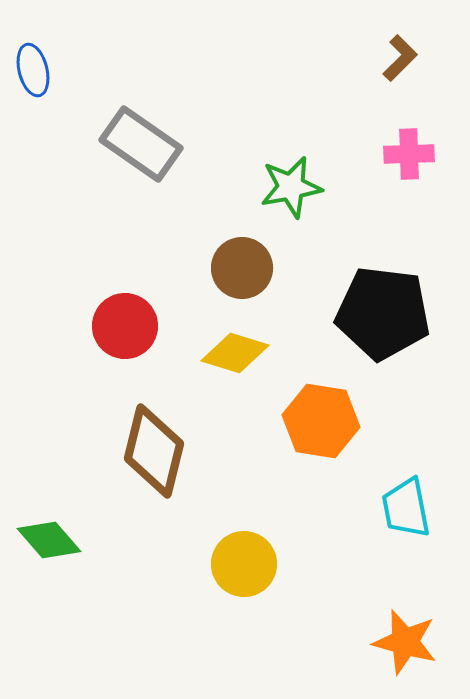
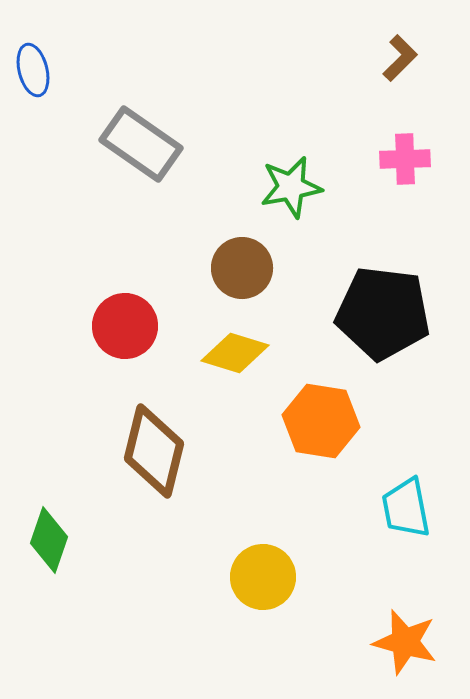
pink cross: moved 4 px left, 5 px down
green diamond: rotated 60 degrees clockwise
yellow circle: moved 19 px right, 13 px down
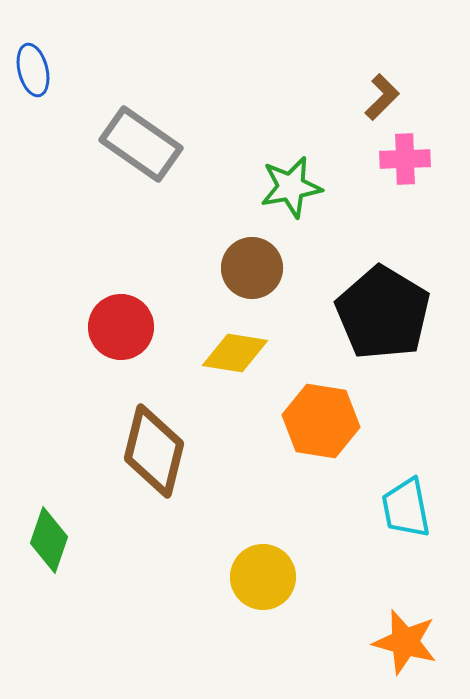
brown L-shape: moved 18 px left, 39 px down
brown circle: moved 10 px right
black pentagon: rotated 24 degrees clockwise
red circle: moved 4 px left, 1 px down
yellow diamond: rotated 8 degrees counterclockwise
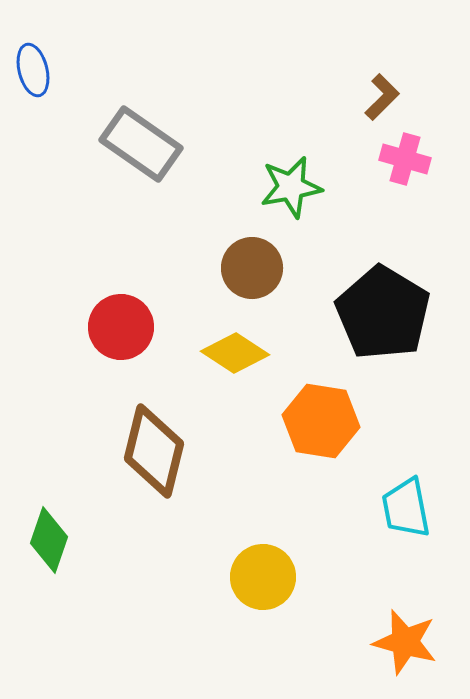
pink cross: rotated 18 degrees clockwise
yellow diamond: rotated 24 degrees clockwise
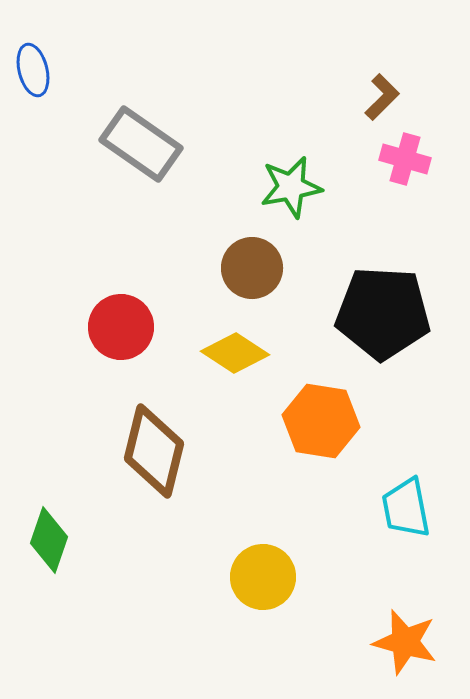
black pentagon: rotated 28 degrees counterclockwise
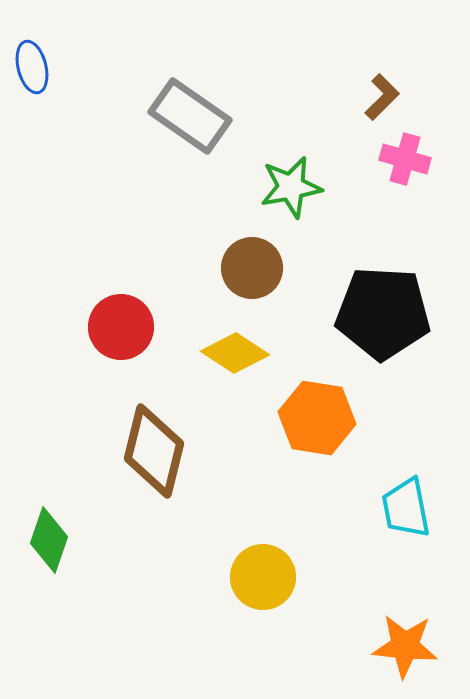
blue ellipse: moved 1 px left, 3 px up
gray rectangle: moved 49 px right, 28 px up
orange hexagon: moved 4 px left, 3 px up
orange star: moved 4 px down; rotated 10 degrees counterclockwise
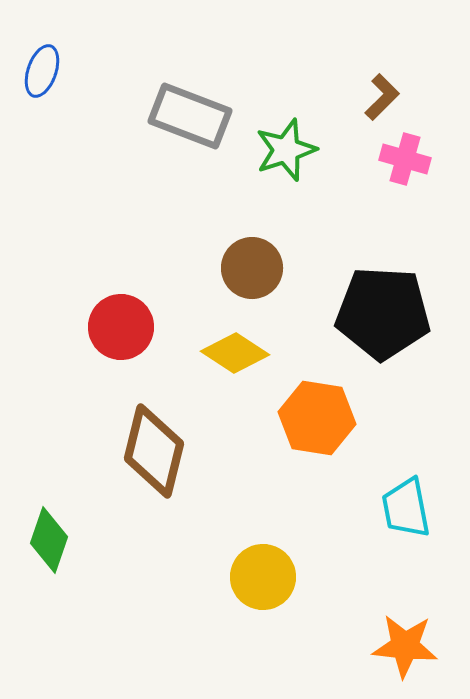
blue ellipse: moved 10 px right, 4 px down; rotated 33 degrees clockwise
gray rectangle: rotated 14 degrees counterclockwise
green star: moved 5 px left, 37 px up; rotated 8 degrees counterclockwise
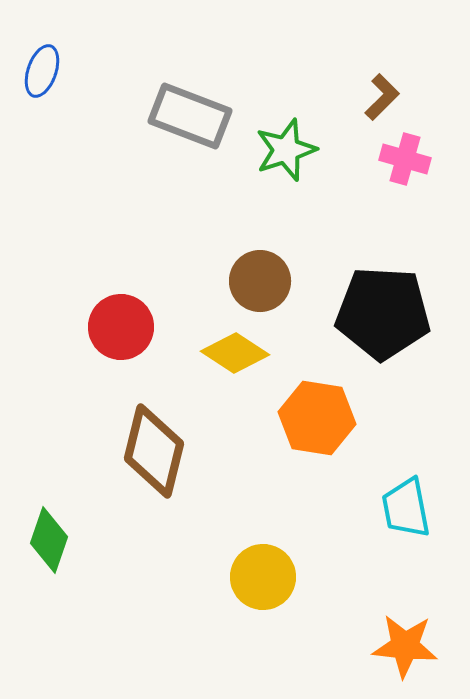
brown circle: moved 8 px right, 13 px down
